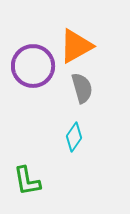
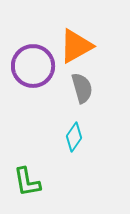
green L-shape: moved 1 px down
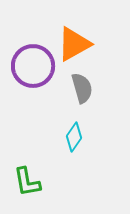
orange triangle: moved 2 px left, 2 px up
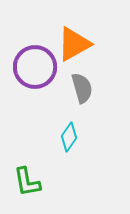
purple circle: moved 2 px right, 1 px down
cyan diamond: moved 5 px left
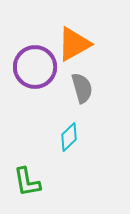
cyan diamond: rotated 12 degrees clockwise
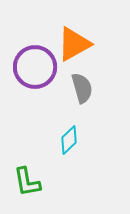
cyan diamond: moved 3 px down
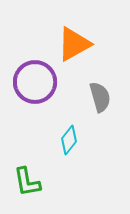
purple circle: moved 15 px down
gray semicircle: moved 18 px right, 9 px down
cyan diamond: rotated 8 degrees counterclockwise
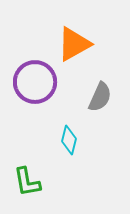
gray semicircle: rotated 40 degrees clockwise
cyan diamond: rotated 24 degrees counterclockwise
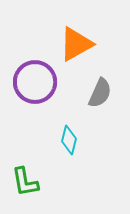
orange triangle: moved 2 px right
gray semicircle: moved 4 px up
green L-shape: moved 2 px left
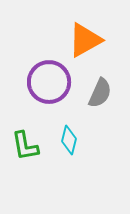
orange triangle: moved 9 px right, 4 px up
purple circle: moved 14 px right
green L-shape: moved 36 px up
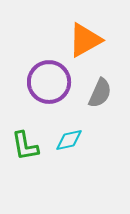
cyan diamond: rotated 64 degrees clockwise
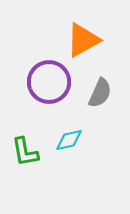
orange triangle: moved 2 px left
green L-shape: moved 6 px down
